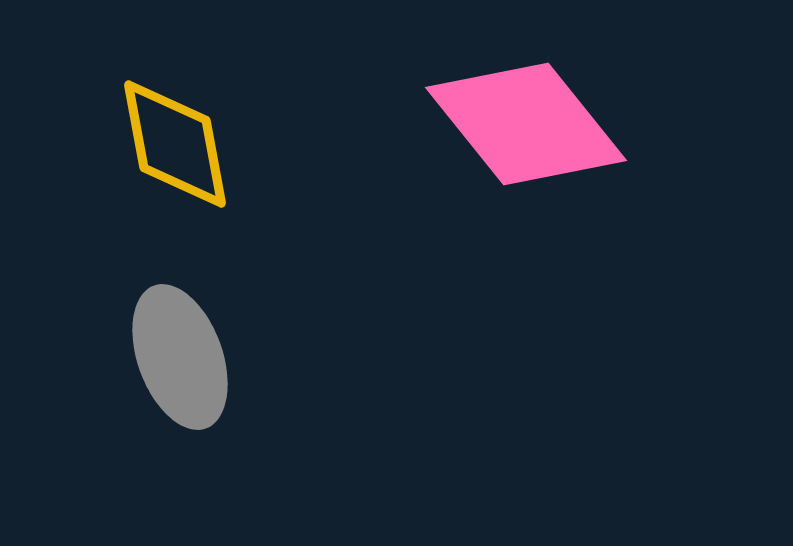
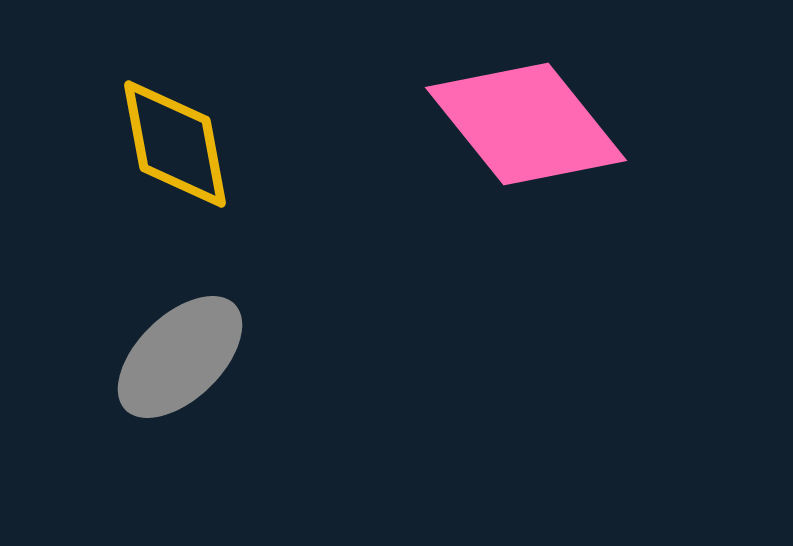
gray ellipse: rotated 66 degrees clockwise
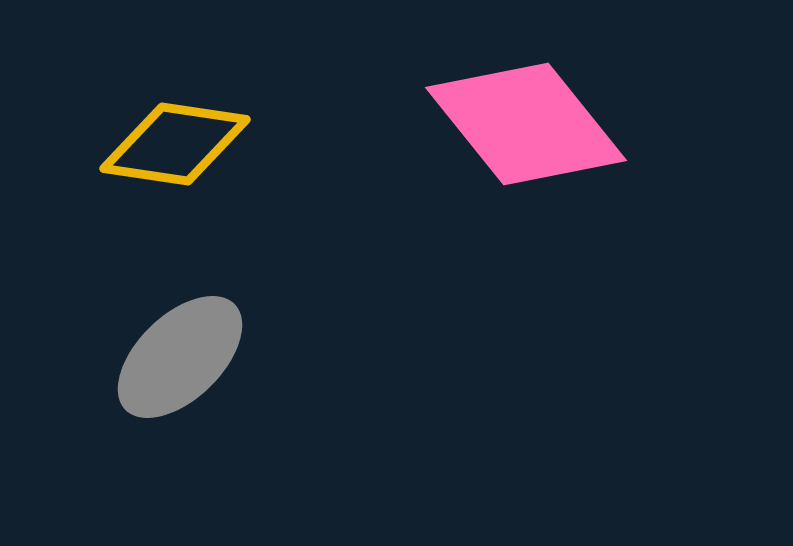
yellow diamond: rotated 71 degrees counterclockwise
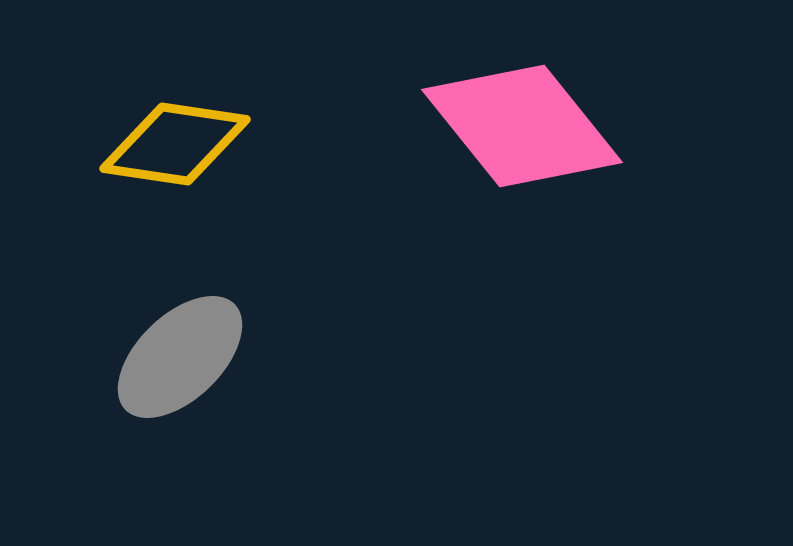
pink diamond: moved 4 px left, 2 px down
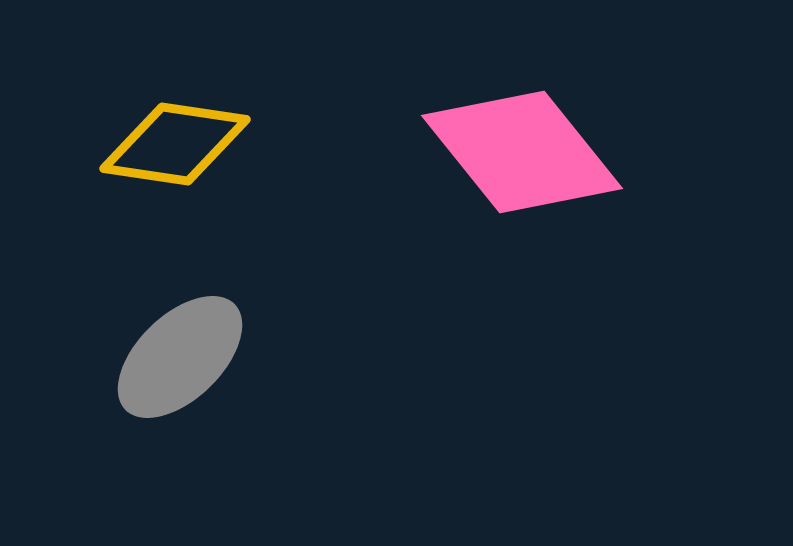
pink diamond: moved 26 px down
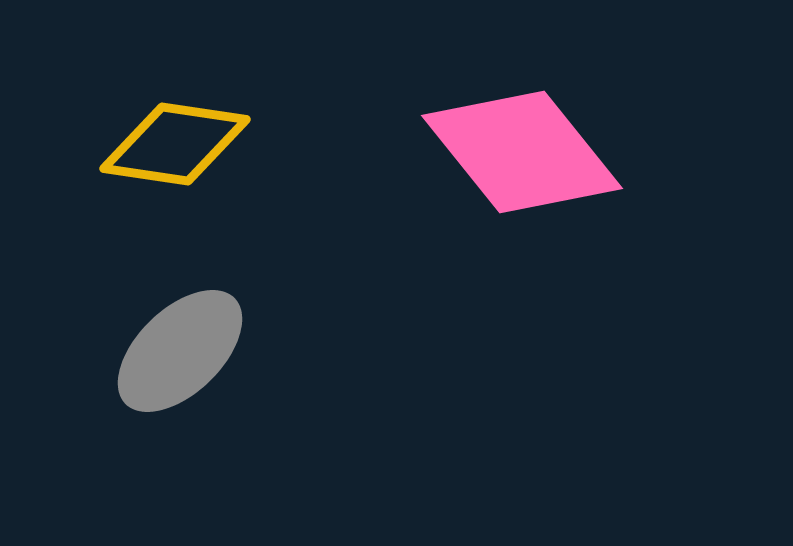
gray ellipse: moved 6 px up
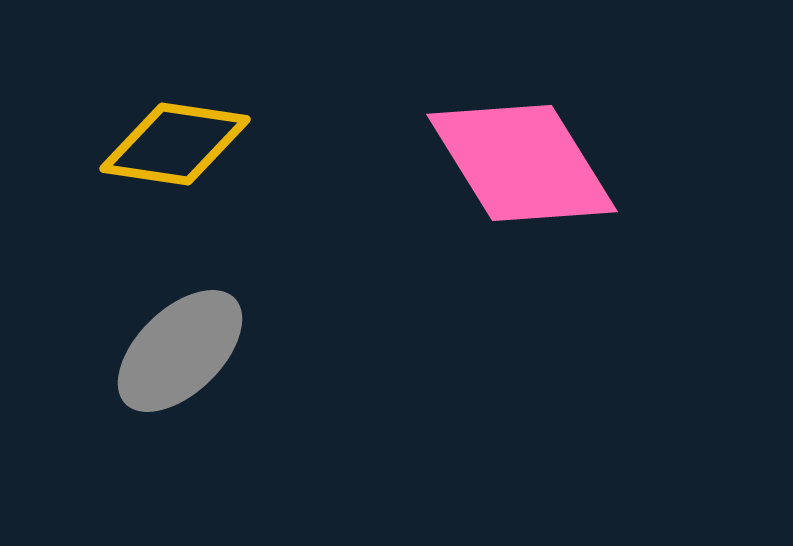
pink diamond: moved 11 px down; rotated 7 degrees clockwise
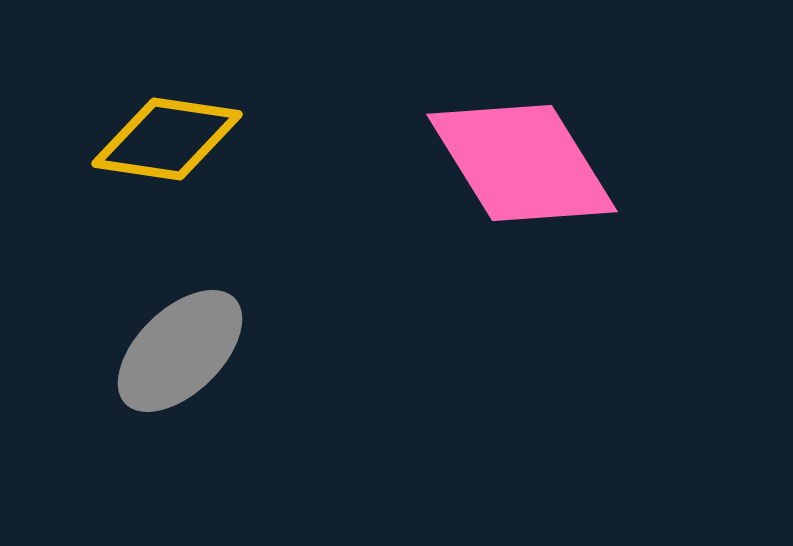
yellow diamond: moved 8 px left, 5 px up
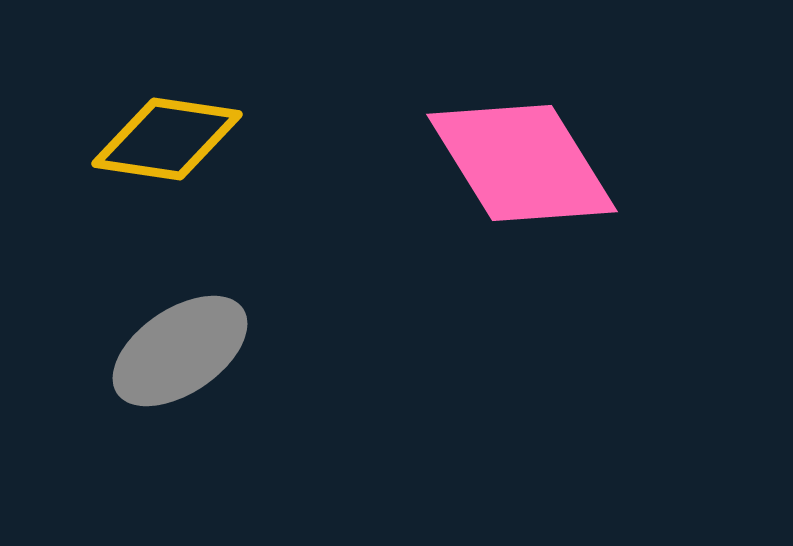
gray ellipse: rotated 10 degrees clockwise
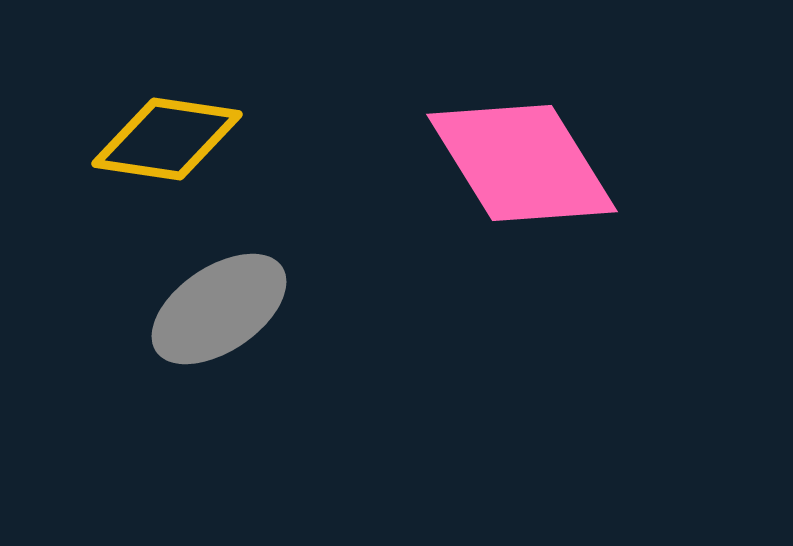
gray ellipse: moved 39 px right, 42 px up
